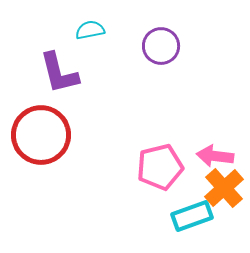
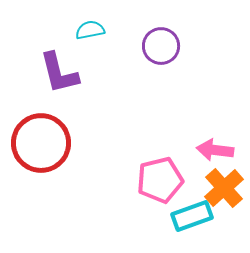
red circle: moved 8 px down
pink arrow: moved 6 px up
pink pentagon: moved 13 px down
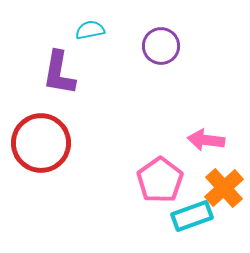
purple L-shape: rotated 24 degrees clockwise
pink arrow: moved 9 px left, 10 px up
pink pentagon: rotated 21 degrees counterclockwise
